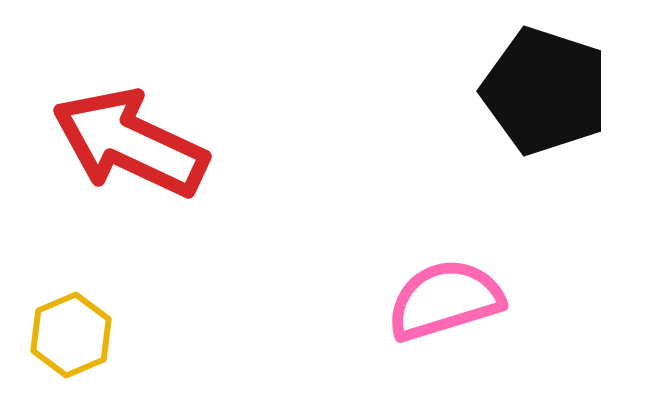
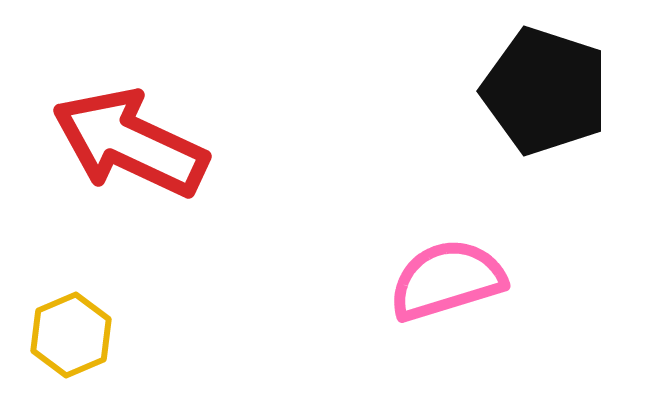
pink semicircle: moved 2 px right, 20 px up
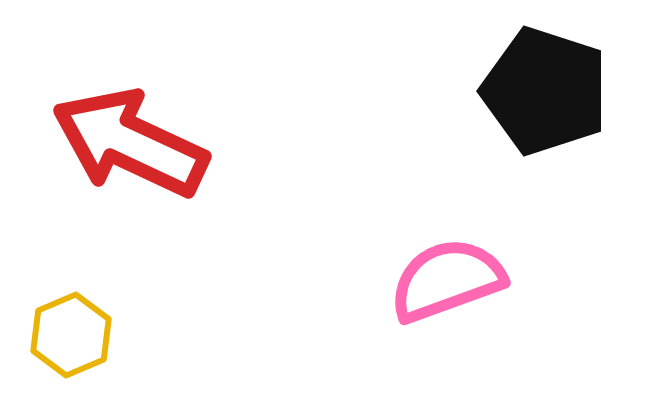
pink semicircle: rotated 3 degrees counterclockwise
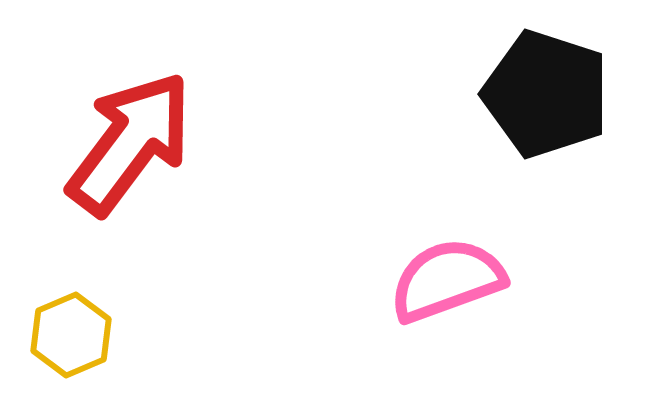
black pentagon: moved 1 px right, 3 px down
red arrow: rotated 102 degrees clockwise
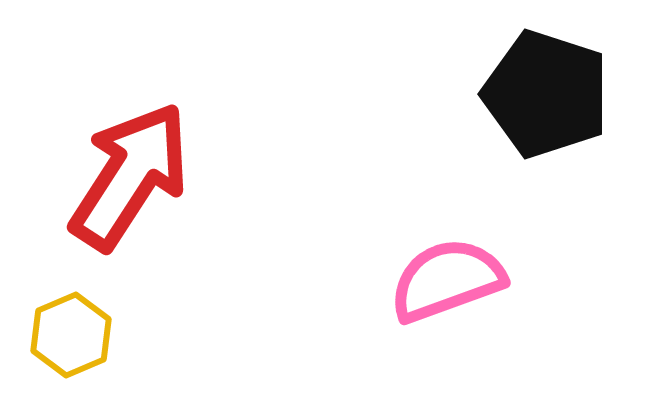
red arrow: moved 33 px down; rotated 4 degrees counterclockwise
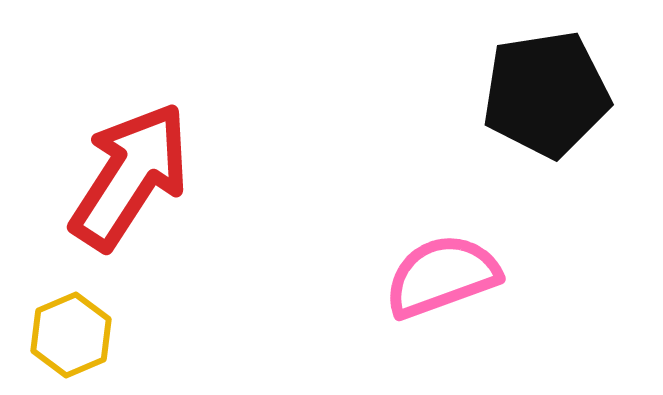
black pentagon: rotated 27 degrees counterclockwise
pink semicircle: moved 5 px left, 4 px up
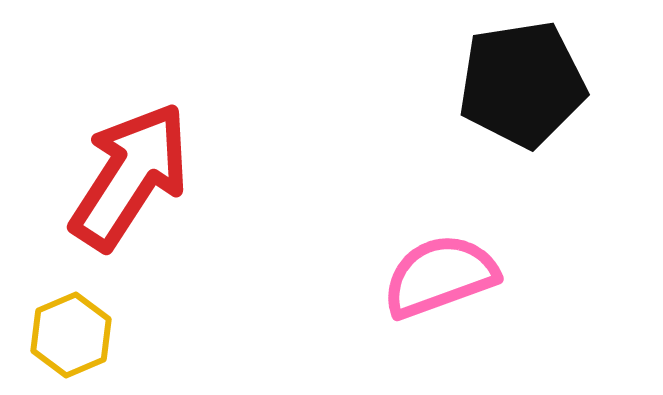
black pentagon: moved 24 px left, 10 px up
pink semicircle: moved 2 px left
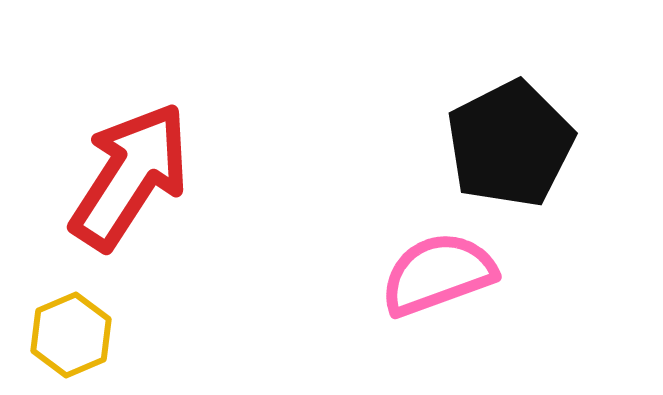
black pentagon: moved 12 px left, 60 px down; rotated 18 degrees counterclockwise
pink semicircle: moved 2 px left, 2 px up
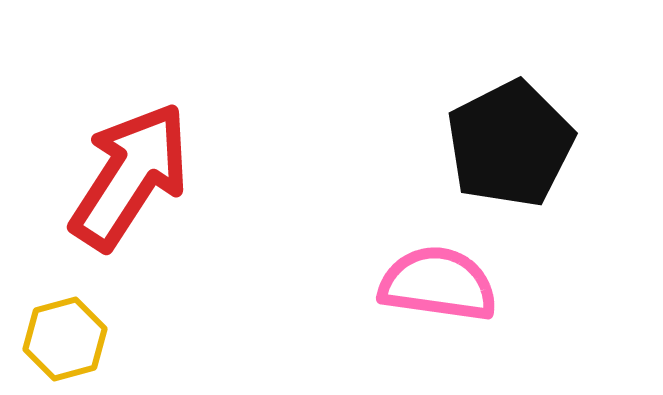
pink semicircle: moved 10 px down; rotated 28 degrees clockwise
yellow hexagon: moved 6 px left, 4 px down; rotated 8 degrees clockwise
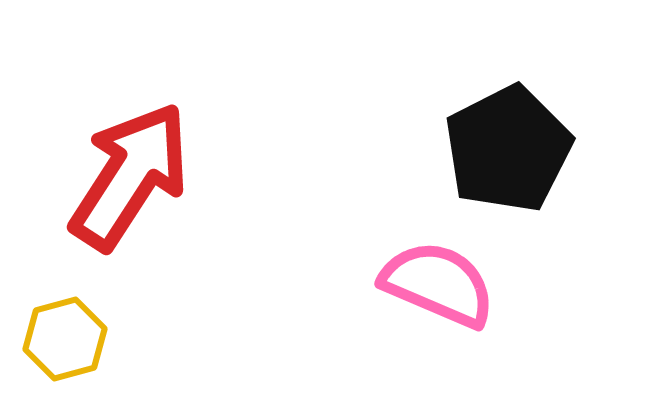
black pentagon: moved 2 px left, 5 px down
pink semicircle: rotated 15 degrees clockwise
